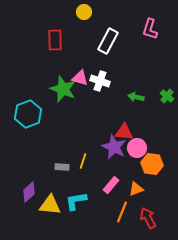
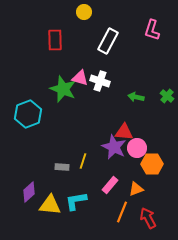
pink L-shape: moved 2 px right, 1 px down
orange hexagon: rotated 10 degrees counterclockwise
pink rectangle: moved 1 px left
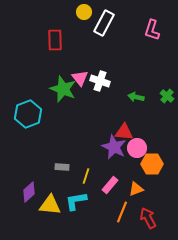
white rectangle: moved 4 px left, 18 px up
pink triangle: rotated 36 degrees clockwise
yellow line: moved 3 px right, 15 px down
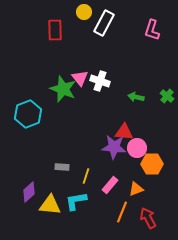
red rectangle: moved 10 px up
purple star: rotated 20 degrees counterclockwise
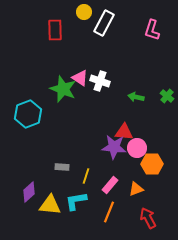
pink triangle: rotated 18 degrees counterclockwise
orange line: moved 13 px left
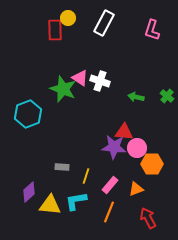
yellow circle: moved 16 px left, 6 px down
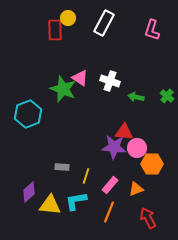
white cross: moved 10 px right
